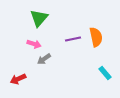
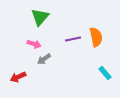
green triangle: moved 1 px right, 1 px up
red arrow: moved 2 px up
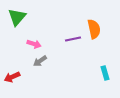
green triangle: moved 23 px left
orange semicircle: moved 2 px left, 8 px up
gray arrow: moved 4 px left, 2 px down
cyan rectangle: rotated 24 degrees clockwise
red arrow: moved 6 px left
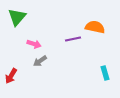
orange semicircle: moved 1 px right, 2 px up; rotated 66 degrees counterclockwise
red arrow: moved 1 px left, 1 px up; rotated 35 degrees counterclockwise
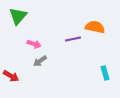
green triangle: moved 1 px right, 1 px up
red arrow: rotated 91 degrees counterclockwise
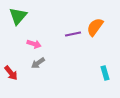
orange semicircle: rotated 66 degrees counterclockwise
purple line: moved 5 px up
gray arrow: moved 2 px left, 2 px down
red arrow: moved 3 px up; rotated 21 degrees clockwise
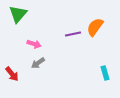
green triangle: moved 2 px up
red arrow: moved 1 px right, 1 px down
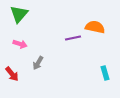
green triangle: moved 1 px right
orange semicircle: rotated 66 degrees clockwise
purple line: moved 4 px down
pink arrow: moved 14 px left
gray arrow: rotated 24 degrees counterclockwise
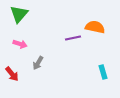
cyan rectangle: moved 2 px left, 1 px up
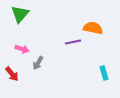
green triangle: moved 1 px right
orange semicircle: moved 2 px left, 1 px down
purple line: moved 4 px down
pink arrow: moved 2 px right, 5 px down
cyan rectangle: moved 1 px right, 1 px down
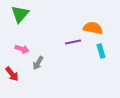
cyan rectangle: moved 3 px left, 22 px up
